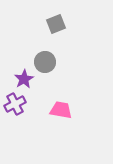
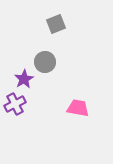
pink trapezoid: moved 17 px right, 2 px up
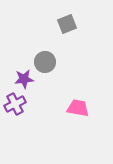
gray square: moved 11 px right
purple star: rotated 24 degrees clockwise
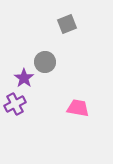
purple star: moved 1 px up; rotated 30 degrees counterclockwise
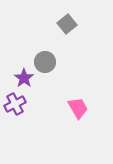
gray square: rotated 18 degrees counterclockwise
pink trapezoid: rotated 50 degrees clockwise
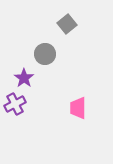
gray circle: moved 8 px up
pink trapezoid: rotated 150 degrees counterclockwise
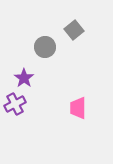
gray square: moved 7 px right, 6 px down
gray circle: moved 7 px up
